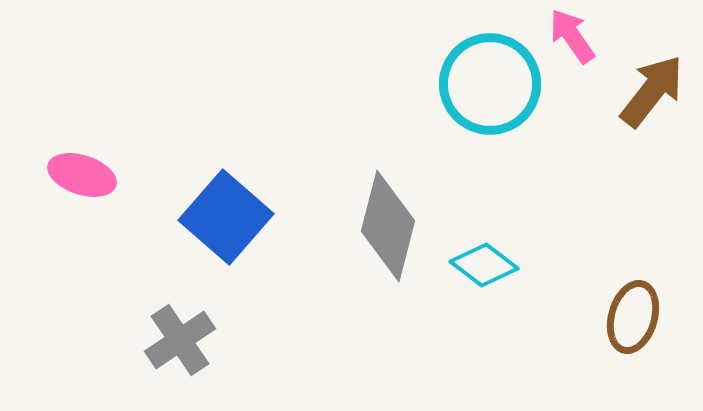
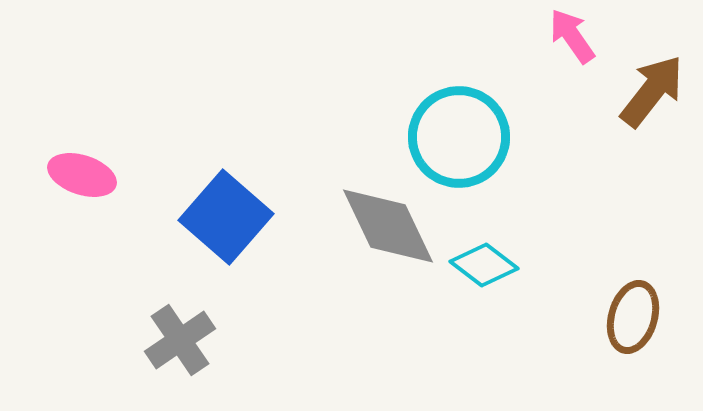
cyan circle: moved 31 px left, 53 px down
gray diamond: rotated 40 degrees counterclockwise
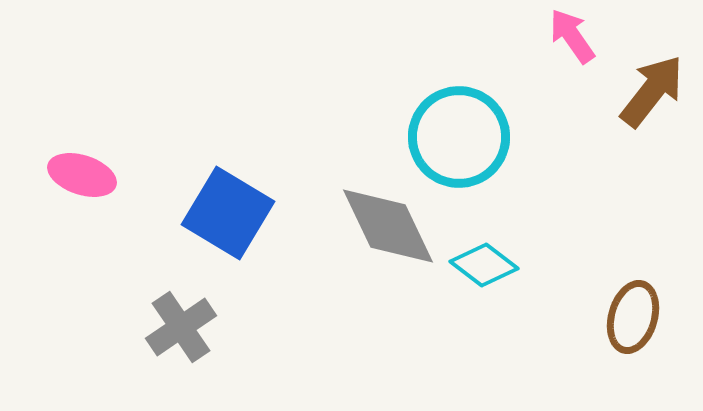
blue square: moved 2 px right, 4 px up; rotated 10 degrees counterclockwise
gray cross: moved 1 px right, 13 px up
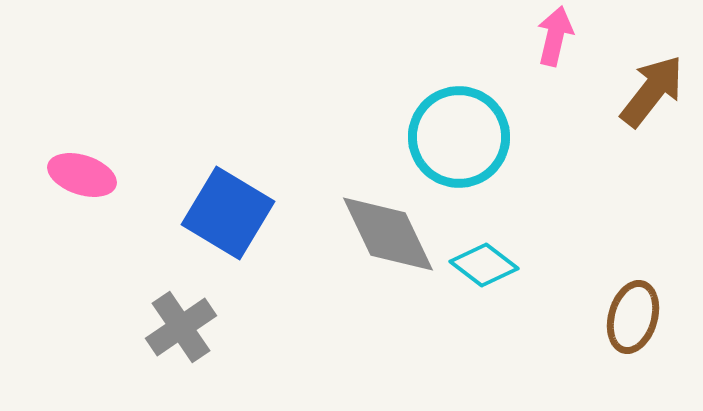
pink arrow: moved 17 px left; rotated 48 degrees clockwise
gray diamond: moved 8 px down
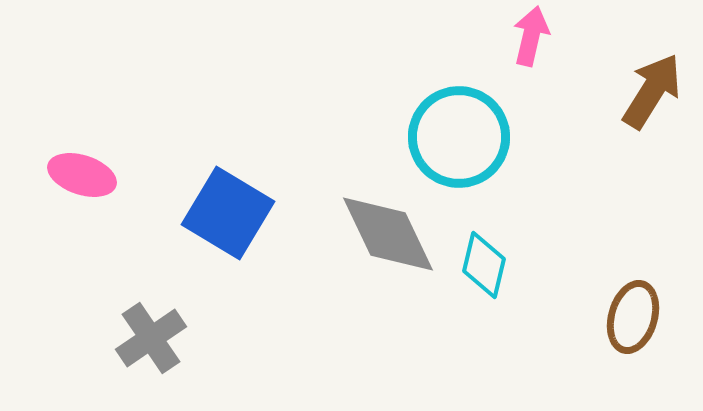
pink arrow: moved 24 px left
brown arrow: rotated 6 degrees counterclockwise
cyan diamond: rotated 66 degrees clockwise
gray cross: moved 30 px left, 11 px down
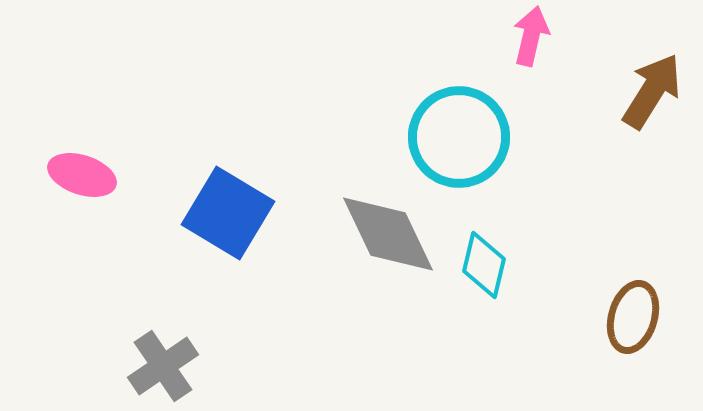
gray cross: moved 12 px right, 28 px down
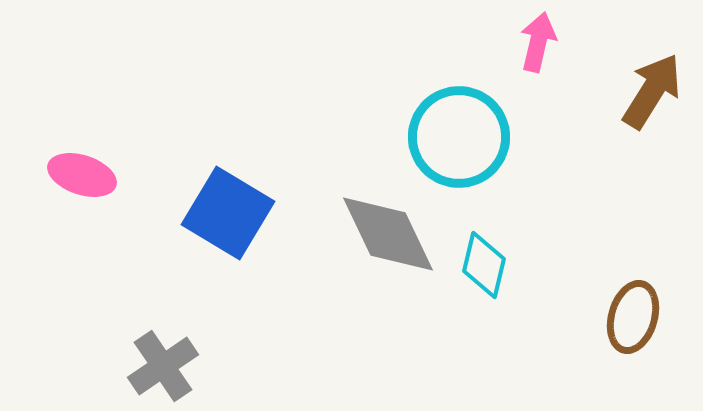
pink arrow: moved 7 px right, 6 px down
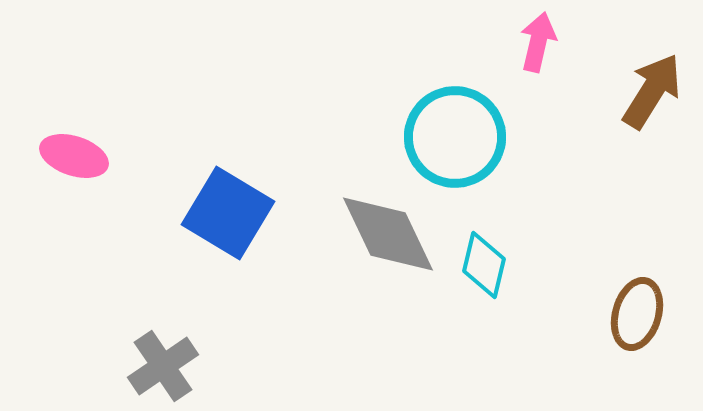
cyan circle: moved 4 px left
pink ellipse: moved 8 px left, 19 px up
brown ellipse: moved 4 px right, 3 px up
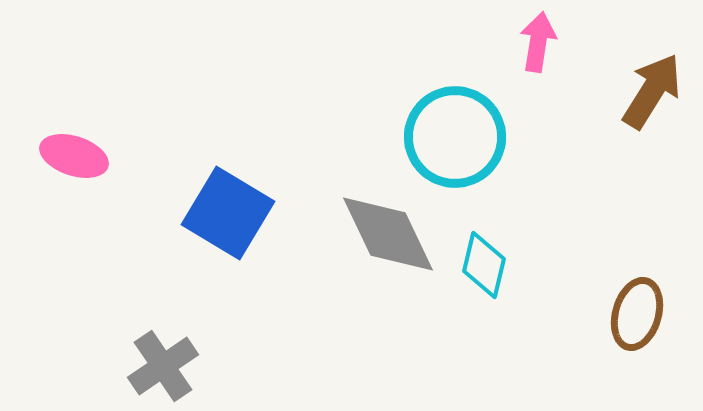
pink arrow: rotated 4 degrees counterclockwise
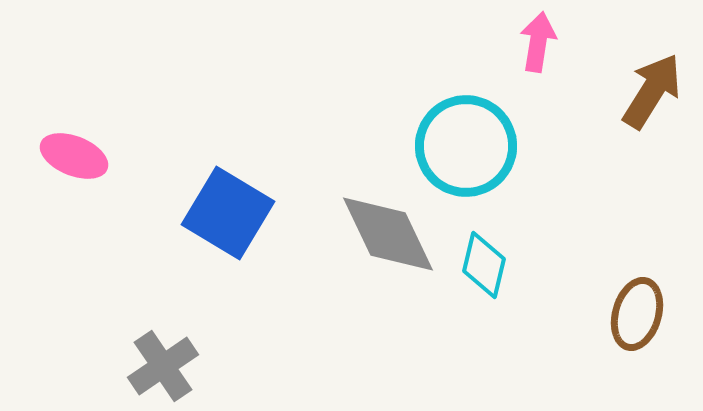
cyan circle: moved 11 px right, 9 px down
pink ellipse: rotated 4 degrees clockwise
